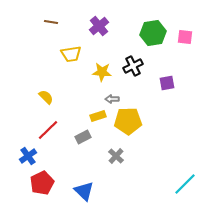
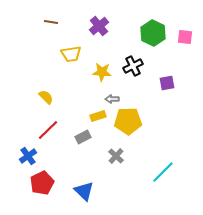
green hexagon: rotated 25 degrees counterclockwise
cyan line: moved 22 px left, 12 px up
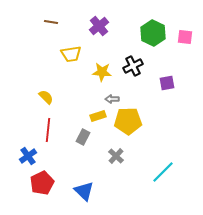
red line: rotated 40 degrees counterclockwise
gray rectangle: rotated 35 degrees counterclockwise
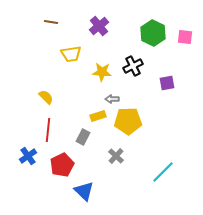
red pentagon: moved 20 px right, 18 px up
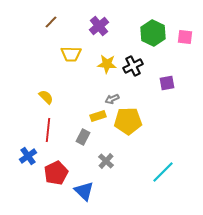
brown line: rotated 56 degrees counterclockwise
yellow trapezoid: rotated 10 degrees clockwise
yellow star: moved 5 px right, 8 px up
gray arrow: rotated 24 degrees counterclockwise
gray cross: moved 10 px left, 5 px down
red pentagon: moved 6 px left, 8 px down
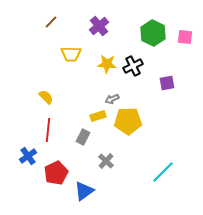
blue triangle: rotated 40 degrees clockwise
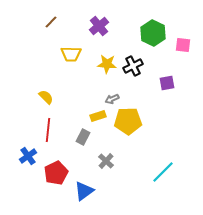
pink square: moved 2 px left, 8 px down
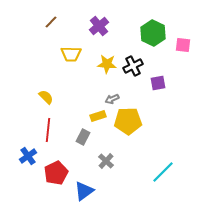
purple square: moved 9 px left
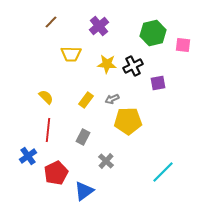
green hexagon: rotated 20 degrees clockwise
yellow rectangle: moved 12 px left, 16 px up; rotated 35 degrees counterclockwise
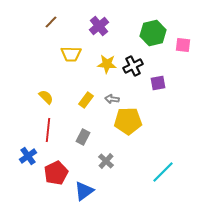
gray arrow: rotated 32 degrees clockwise
